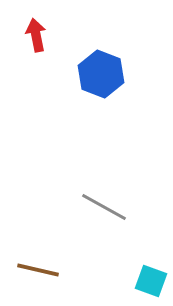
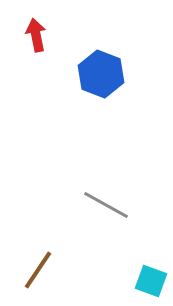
gray line: moved 2 px right, 2 px up
brown line: rotated 69 degrees counterclockwise
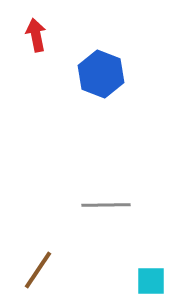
gray line: rotated 30 degrees counterclockwise
cyan square: rotated 20 degrees counterclockwise
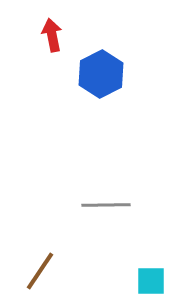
red arrow: moved 16 px right
blue hexagon: rotated 12 degrees clockwise
brown line: moved 2 px right, 1 px down
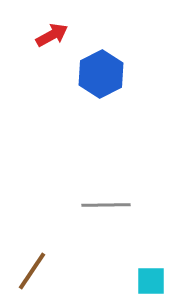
red arrow: rotated 72 degrees clockwise
brown line: moved 8 px left
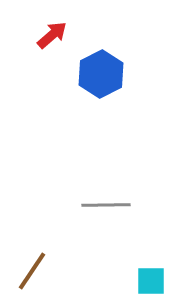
red arrow: rotated 12 degrees counterclockwise
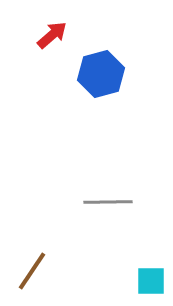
blue hexagon: rotated 12 degrees clockwise
gray line: moved 2 px right, 3 px up
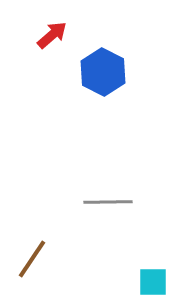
blue hexagon: moved 2 px right, 2 px up; rotated 18 degrees counterclockwise
brown line: moved 12 px up
cyan square: moved 2 px right, 1 px down
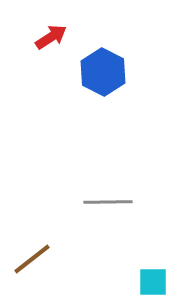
red arrow: moved 1 px left, 2 px down; rotated 8 degrees clockwise
brown line: rotated 18 degrees clockwise
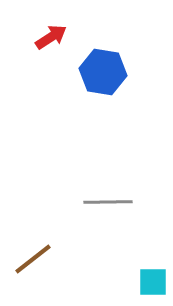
blue hexagon: rotated 18 degrees counterclockwise
brown line: moved 1 px right
